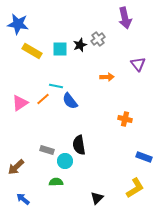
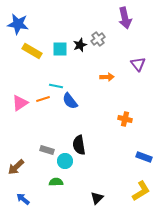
orange line: rotated 24 degrees clockwise
yellow L-shape: moved 6 px right, 3 px down
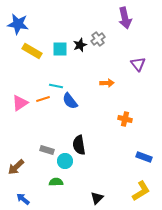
orange arrow: moved 6 px down
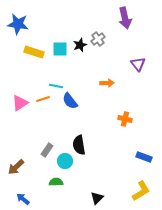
yellow rectangle: moved 2 px right, 1 px down; rotated 12 degrees counterclockwise
gray rectangle: rotated 72 degrees counterclockwise
